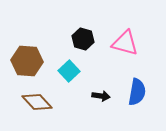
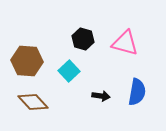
brown diamond: moved 4 px left
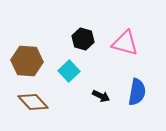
black arrow: rotated 18 degrees clockwise
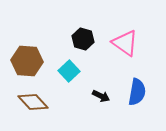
pink triangle: rotated 20 degrees clockwise
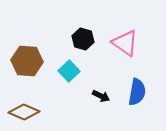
brown diamond: moved 9 px left, 10 px down; rotated 24 degrees counterclockwise
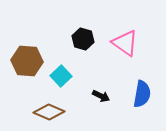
cyan square: moved 8 px left, 5 px down
blue semicircle: moved 5 px right, 2 px down
brown diamond: moved 25 px right
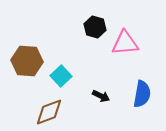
black hexagon: moved 12 px right, 12 px up
pink triangle: rotated 40 degrees counterclockwise
brown diamond: rotated 44 degrees counterclockwise
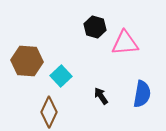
black arrow: rotated 150 degrees counterclockwise
brown diamond: rotated 44 degrees counterclockwise
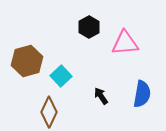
black hexagon: moved 6 px left; rotated 15 degrees clockwise
brown hexagon: rotated 20 degrees counterclockwise
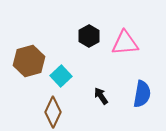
black hexagon: moved 9 px down
brown hexagon: moved 2 px right
brown diamond: moved 4 px right
